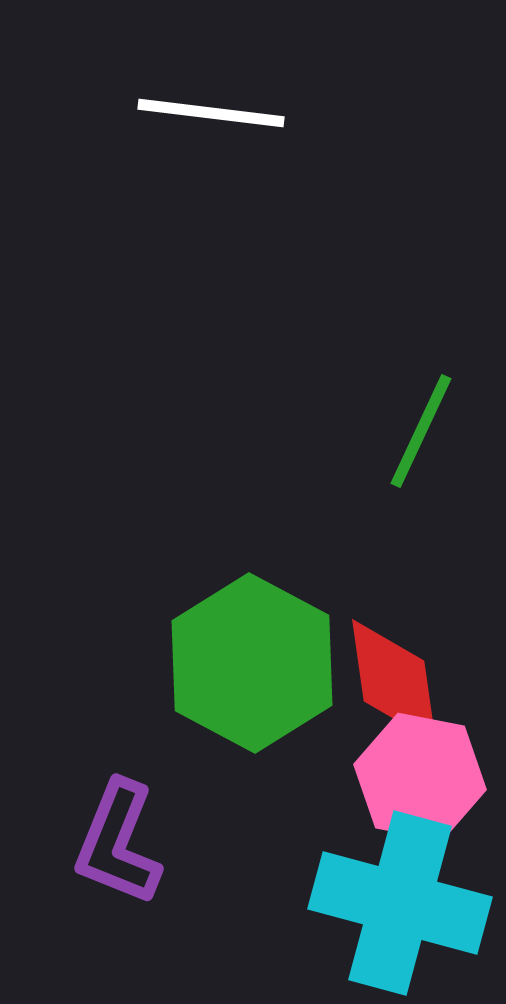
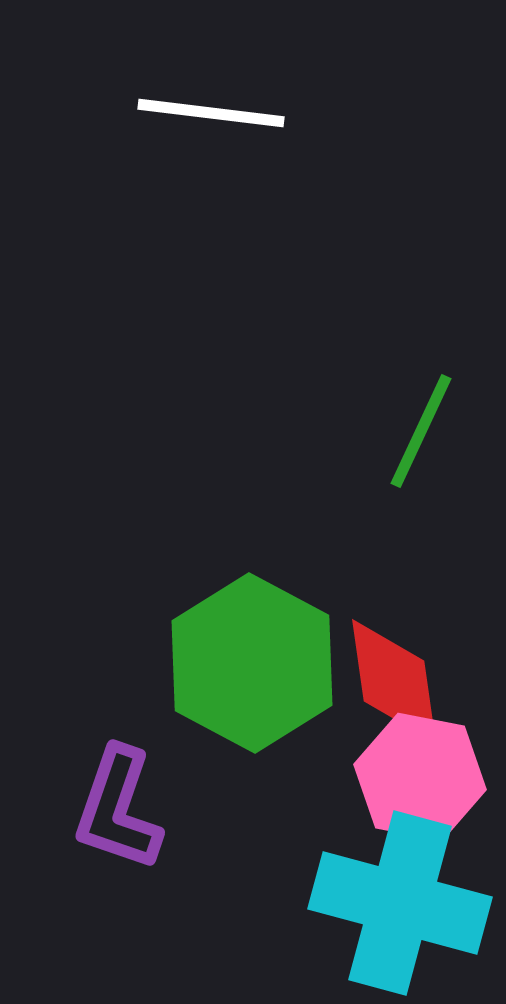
purple L-shape: moved 34 px up; rotated 3 degrees counterclockwise
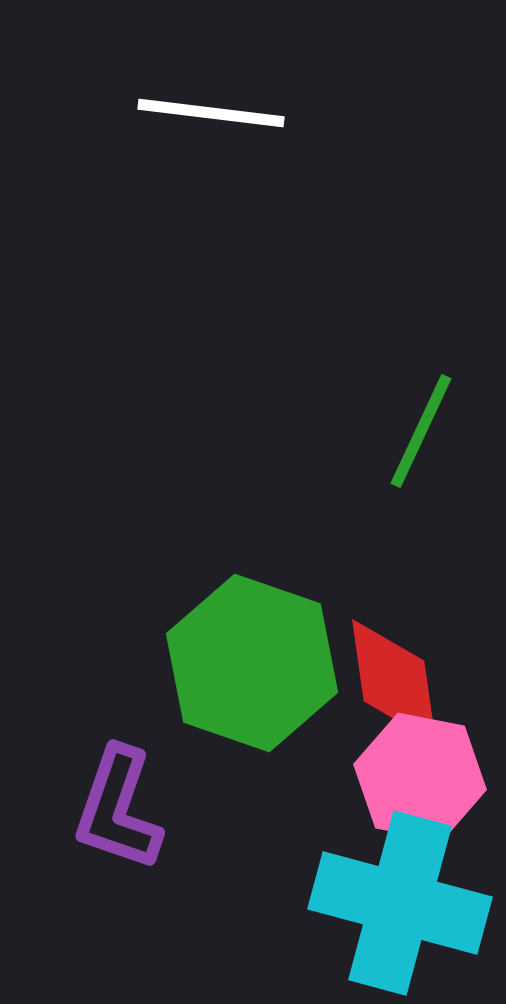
green hexagon: rotated 9 degrees counterclockwise
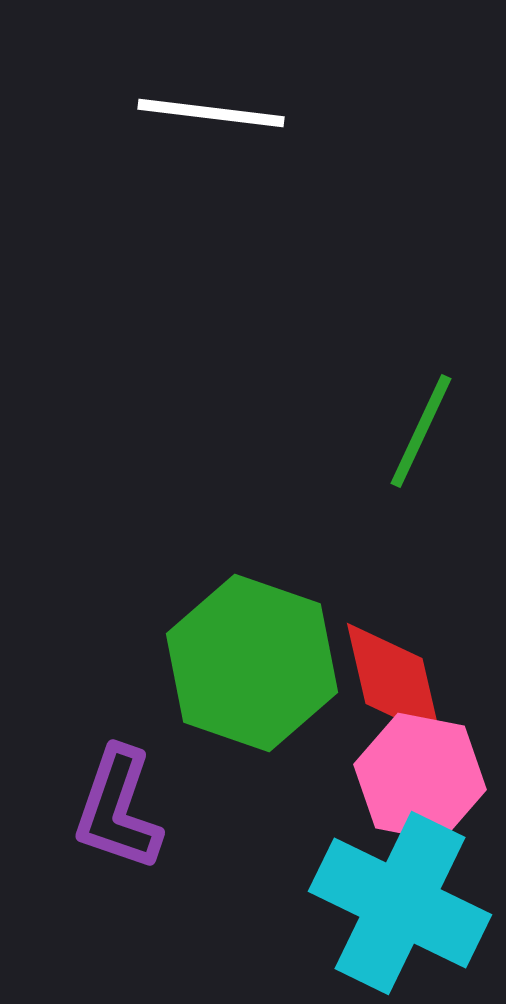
red diamond: rotated 5 degrees counterclockwise
cyan cross: rotated 11 degrees clockwise
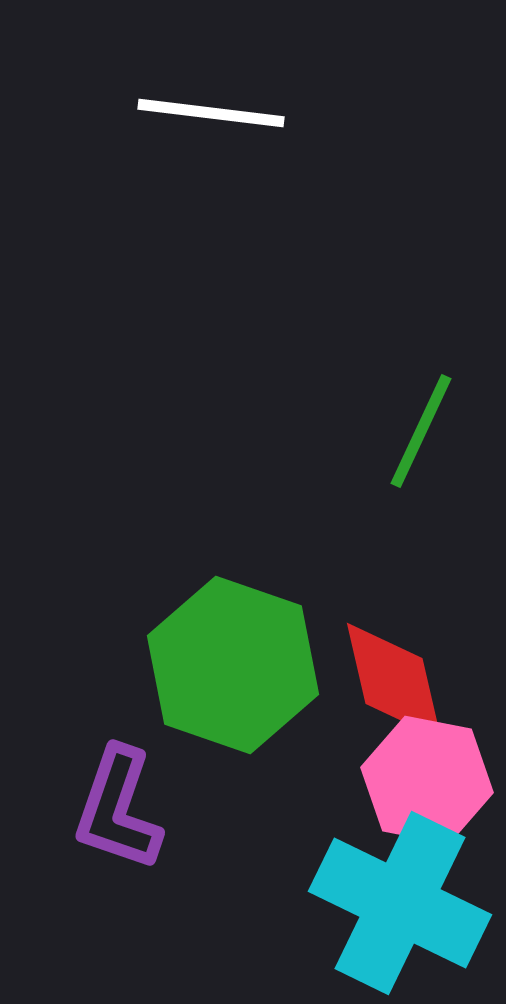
green hexagon: moved 19 px left, 2 px down
pink hexagon: moved 7 px right, 3 px down
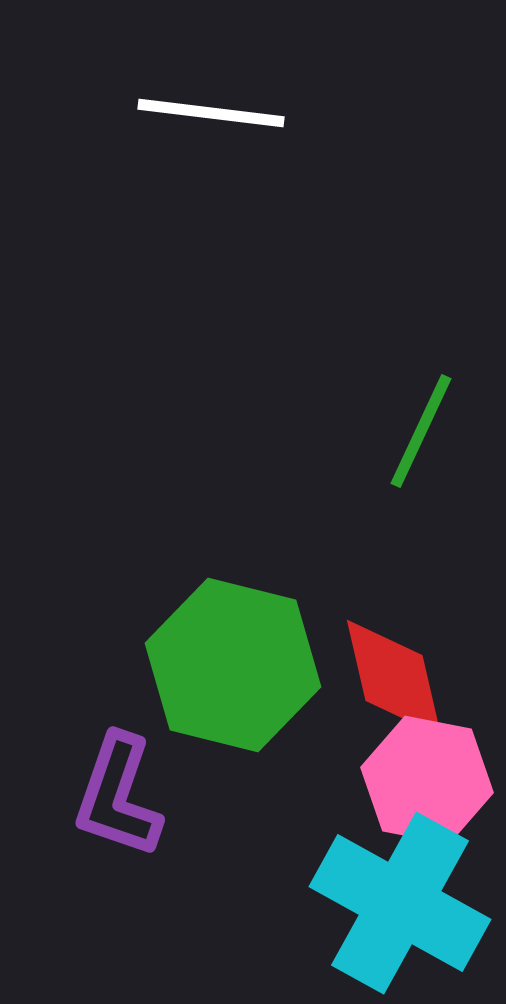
green hexagon: rotated 5 degrees counterclockwise
red diamond: moved 3 px up
purple L-shape: moved 13 px up
cyan cross: rotated 3 degrees clockwise
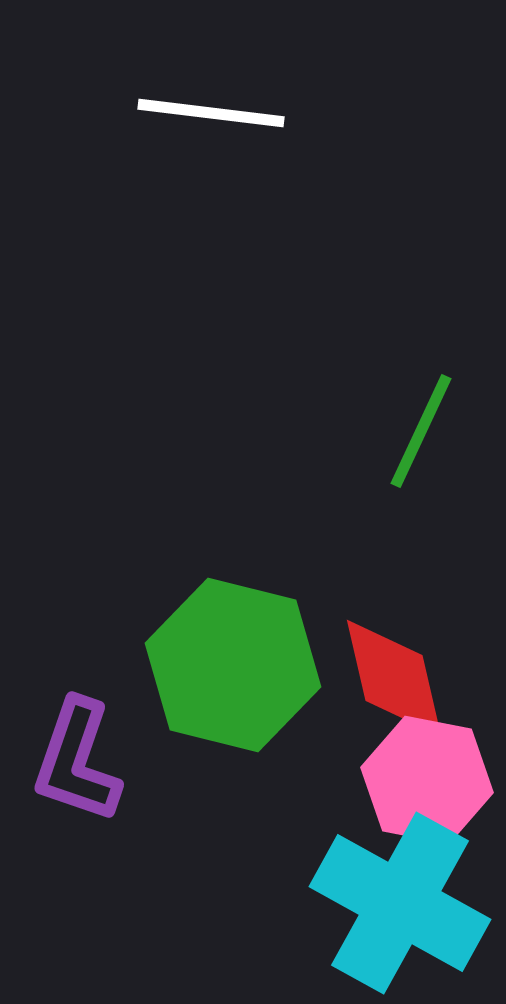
purple L-shape: moved 41 px left, 35 px up
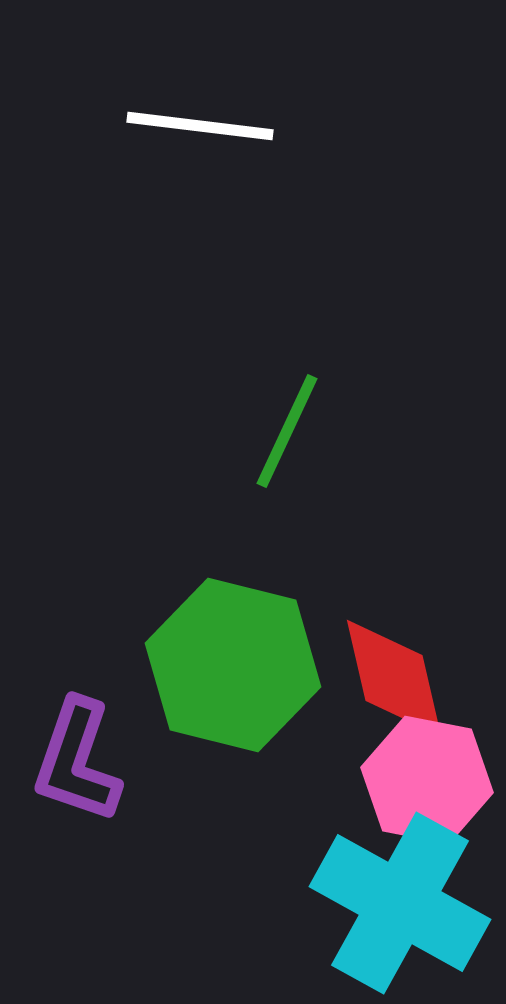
white line: moved 11 px left, 13 px down
green line: moved 134 px left
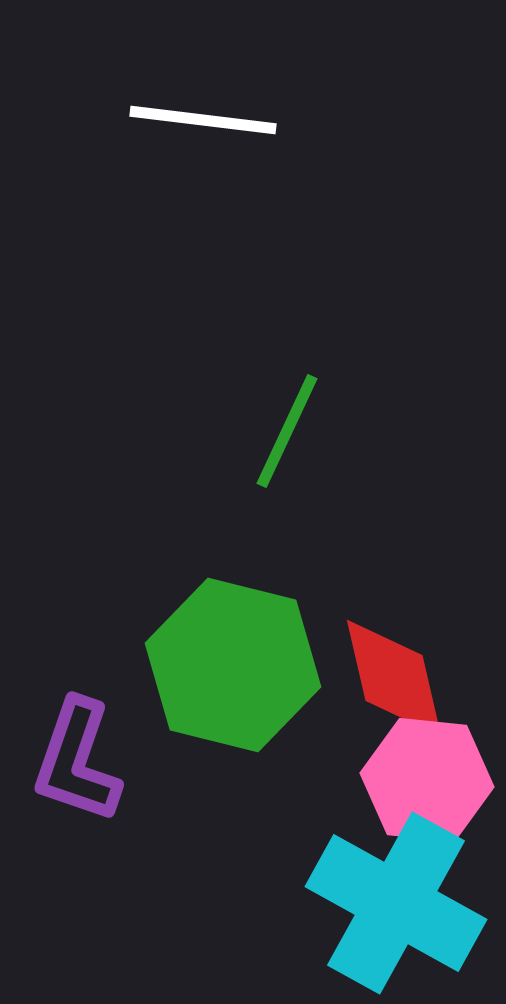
white line: moved 3 px right, 6 px up
pink hexagon: rotated 5 degrees counterclockwise
cyan cross: moved 4 px left
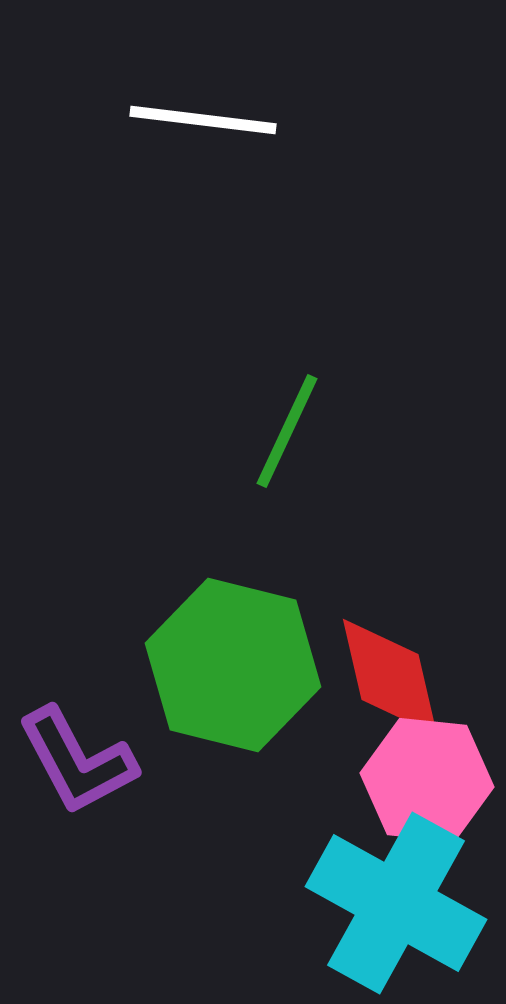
red diamond: moved 4 px left, 1 px up
purple L-shape: rotated 47 degrees counterclockwise
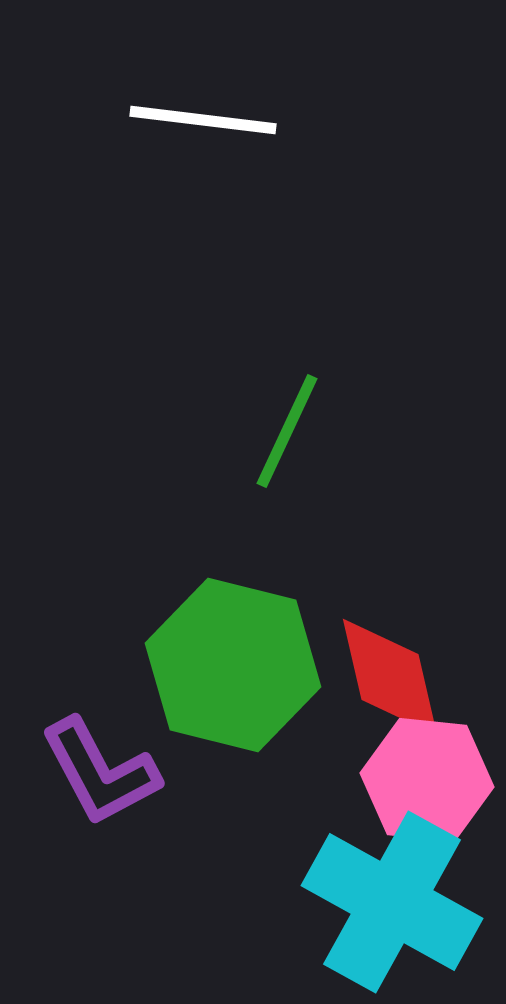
purple L-shape: moved 23 px right, 11 px down
cyan cross: moved 4 px left, 1 px up
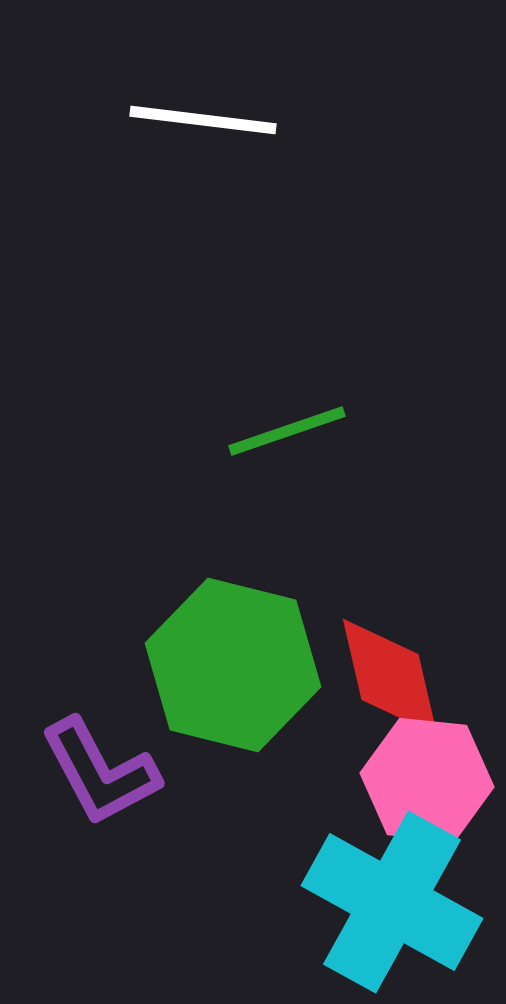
green line: rotated 46 degrees clockwise
